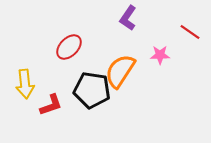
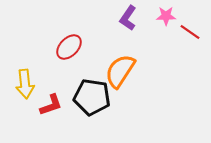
pink star: moved 6 px right, 39 px up
black pentagon: moved 7 px down
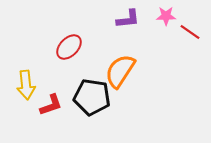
purple L-shape: moved 1 px down; rotated 130 degrees counterclockwise
yellow arrow: moved 1 px right, 1 px down
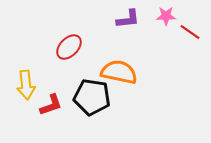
orange semicircle: moved 1 px left, 1 px down; rotated 69 degrees clockwise
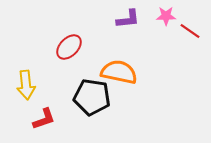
red line: moved 1 px up
red L-shape: moved 7 px left, 14 px down
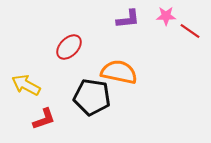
yellow arrow: rotated 124 degrees clockwise
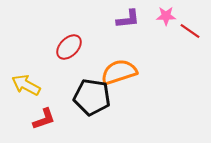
orange semicircle: rotated 30 degrees counterclockwise
